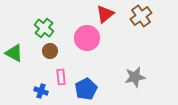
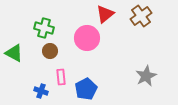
green cross: rotated 24 degrees counterclockwise
gray star: moved 11 px right, 1 px up; rotated 15 degrees counterclockwise
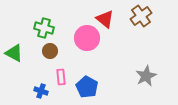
red triangle: moved 5 px down; rotated 42 degrees counterclockwise
blue pentagon: moved 1 px right, 2 px up; rotated 15 degrees counterclockwise
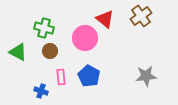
pink circle: moved 2 px left
green triangle: moved 4 px right, 1 px up
gray star: rotated 20 degrees clockwise
blue pentagon: moved 2 px right, 11 px up
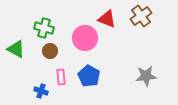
red triangle: moved 2 px right; rotated 18 degrees counterclockwise
green triangle: moved 2 px left, 3 px up
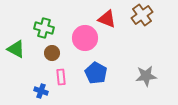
brown cross: moved 1 px right, 1 px up
brown circle: moved 2 px right, 2 px down
blue pentagon: moved 7 px right, 3 px up
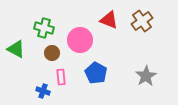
brown cross: moved 6 px down
red triangle: moved 2 px right, 1 px down
pink circle: moved 5 px left, 2 px down
gray star: rotated 25 degrees counterclockwise
blue cross: moved 2 px right
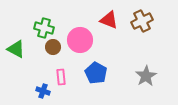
brown cross: rotated 10 degrees clockwise
brown circle: moved 1 px right, 6 px up
